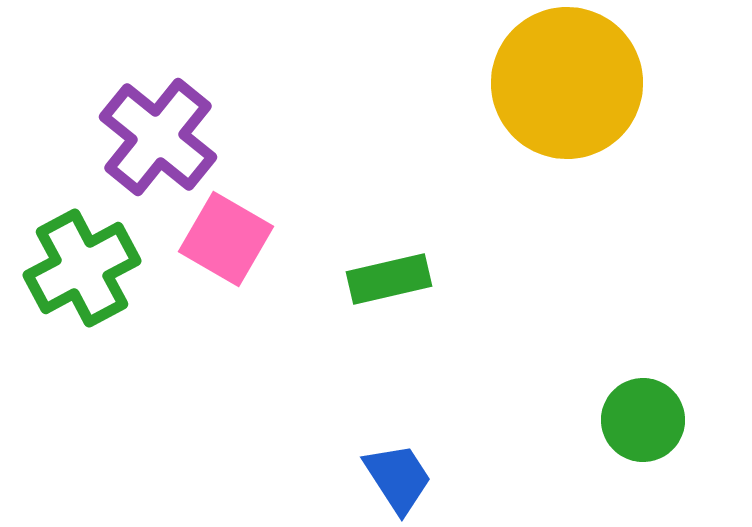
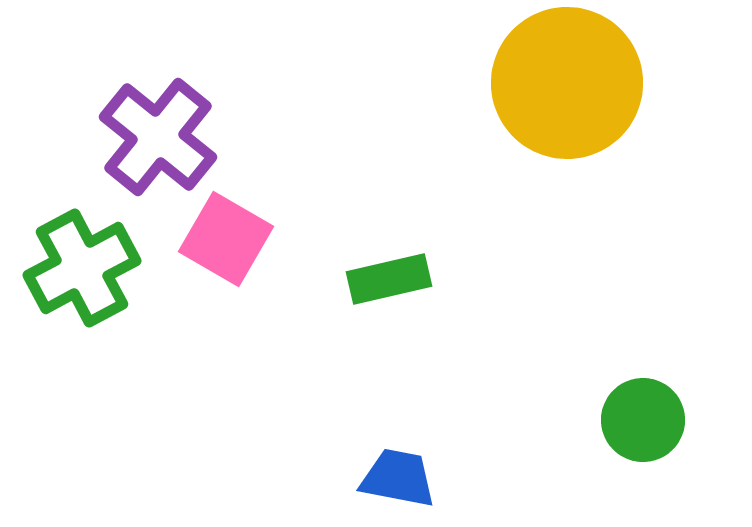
blue trapezoid: rotated 46 degrees counterclockwise
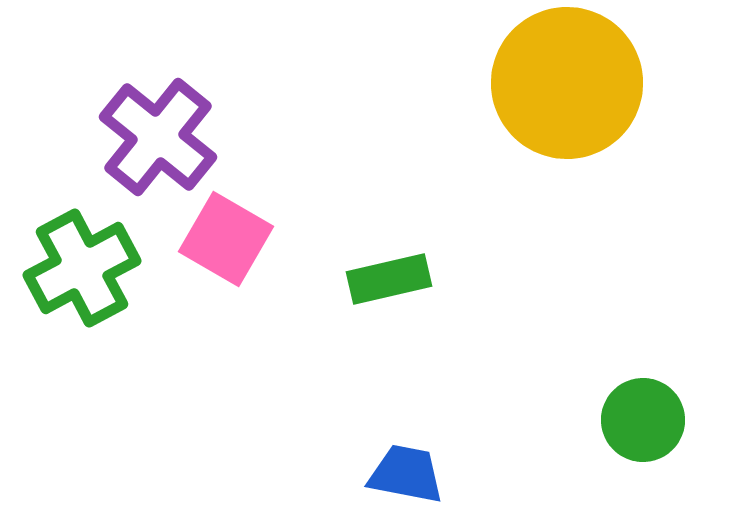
blue trapezoid: moved 8 px right, 4 px up
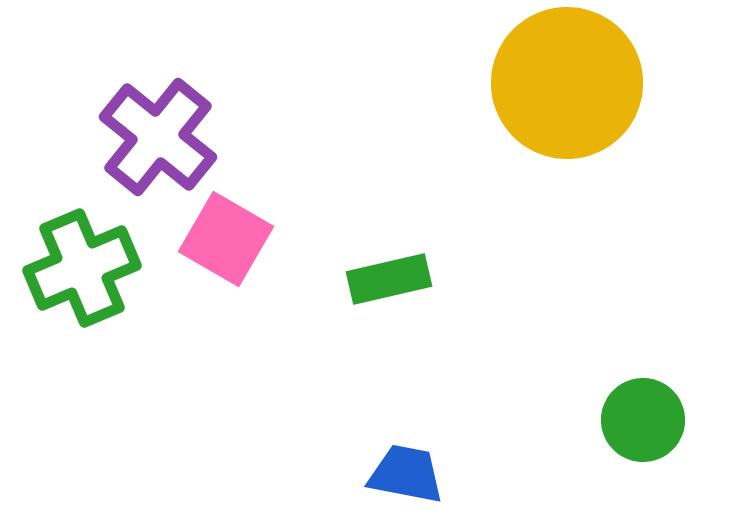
green cross: rotated 5 degrees clockwise
